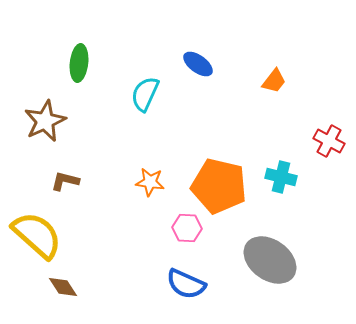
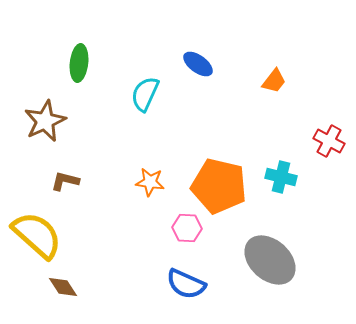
gray ellipse: rotated 6 degrees clockwise
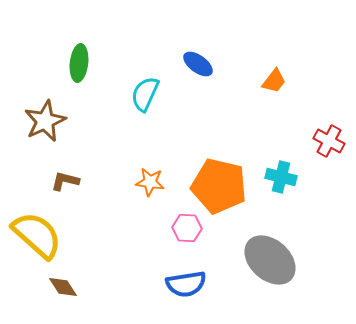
blue semicircle: rotated 33 degrees counterclockwise
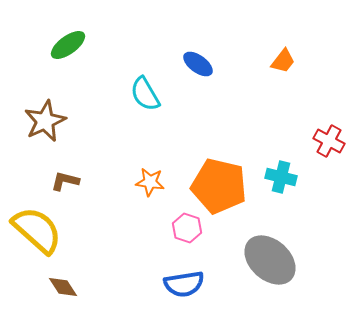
green ellipse: moved 11 px left, 18 px up; rotated 48 degrees clockwise
orange trapezoid: moved 9 px right, 20 px up
cyan semicircle: rotated 54 degrees counterclockwise
pink hexagon: rotated 16 degrees clockwise
yellow semicircle: moved 5 px up
blue semicircle: moved 2 px left
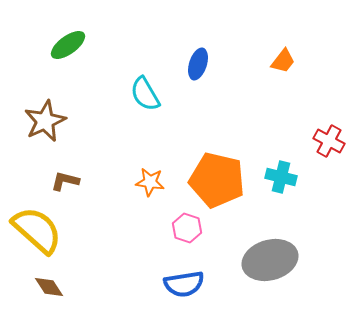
blue ellipse: rotated 72 degrees clockwise
orange pentagon: moved 2 px left, 6 px up
gray ellipse: rotated 58 degrees counterclockwise
brown diamond: moved 14 px left
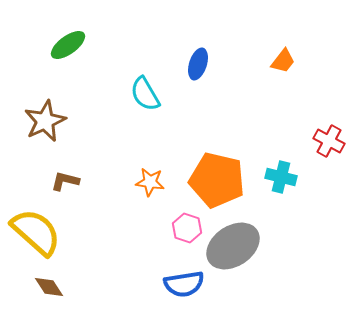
yellow semicircle: moved 1 px left, 2 px down
gray ellipse: moved 37 px left, 14 px up; rotated 18 degrees counterclockwise
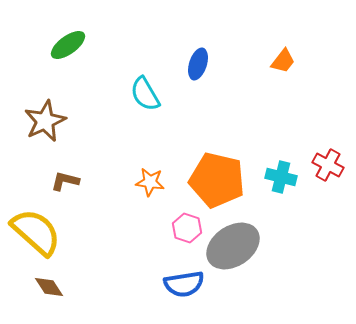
red cross: moved 1 px left, 24 px down
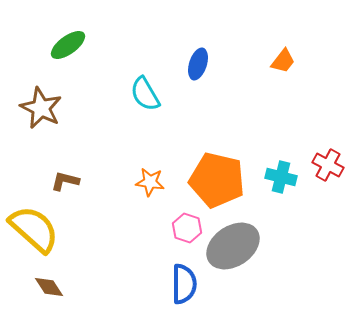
brown star: moved 4 px left, 13 px up; rotated 21 degrees counterclockwise
yellow semicircle: moved 2 px left, 3 px up
blue semicircle: rotated 81 degrees counterclockwise
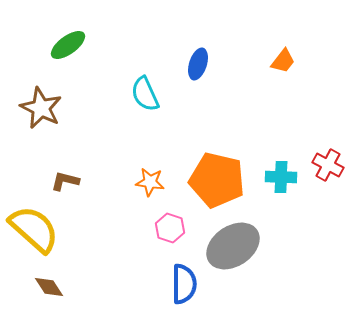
cyan semicircle: rotated 6 degrees clockwise
cyan cross: rotated 12 degrees counterclockwise
pink hexagon: moved 17 px left
